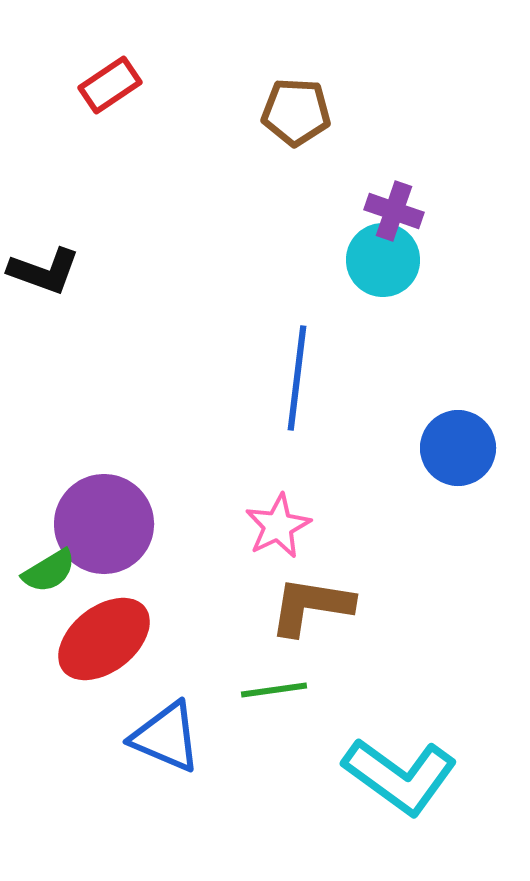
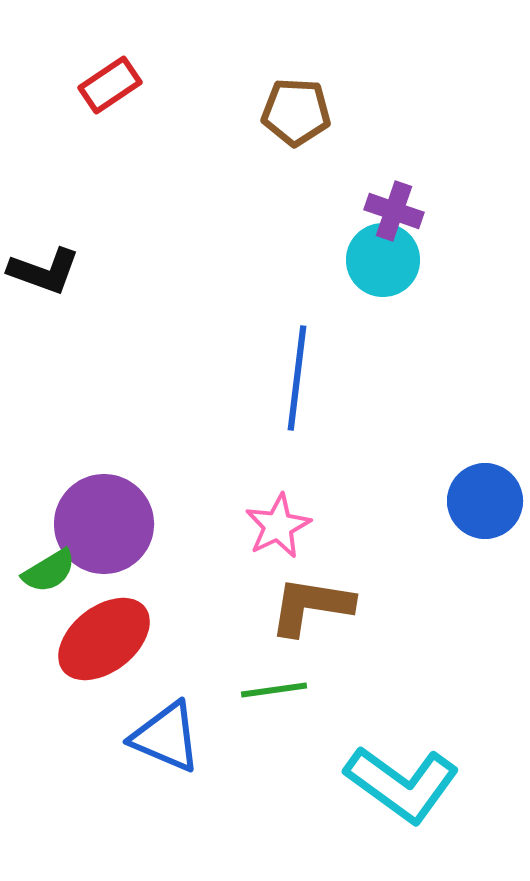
blue circle: moved 27 px right, 53 px down
cyan L-shape: moved 2 px right, 8 px down
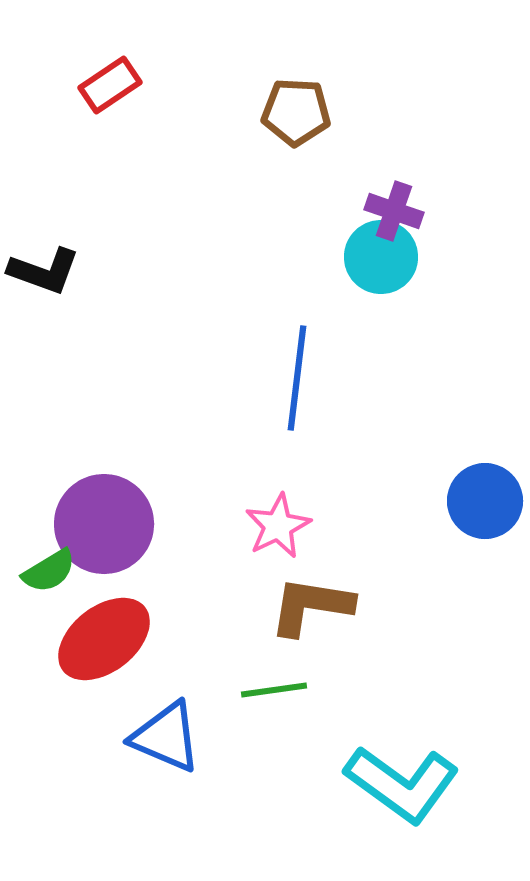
cyan circle: moved 2 px left, 3 px up
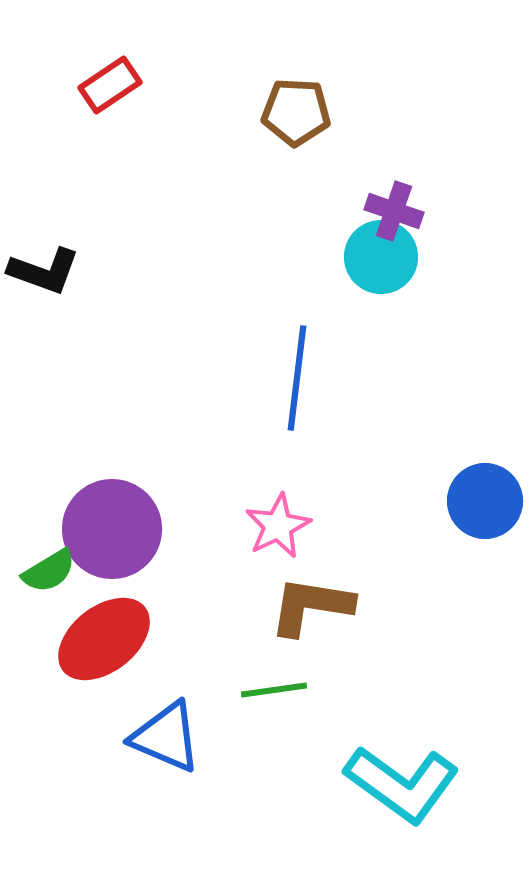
purple circle: moved 8 px right, 5 px down
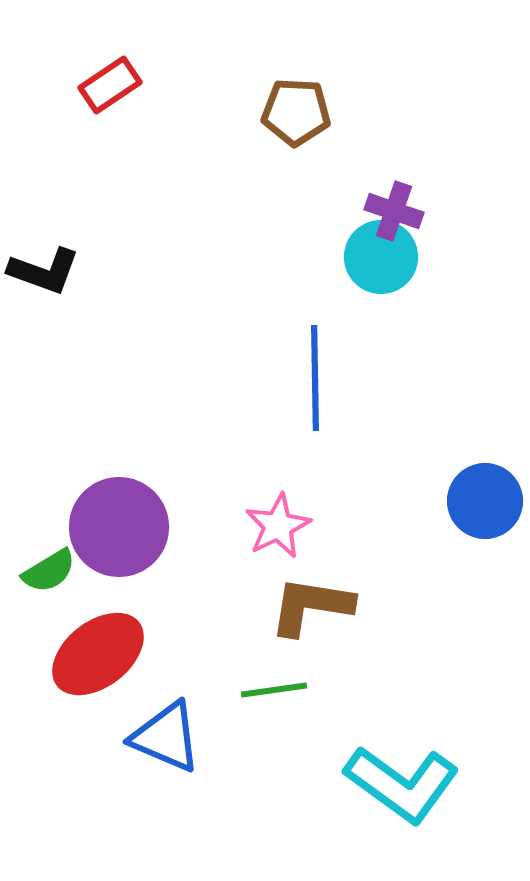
blue line: moved 18 px right; rotated 8 degrees counterclockwise
purple circle: moved 7 px right, 2 px up
red ellipse: moved 6 px left, 15 px down
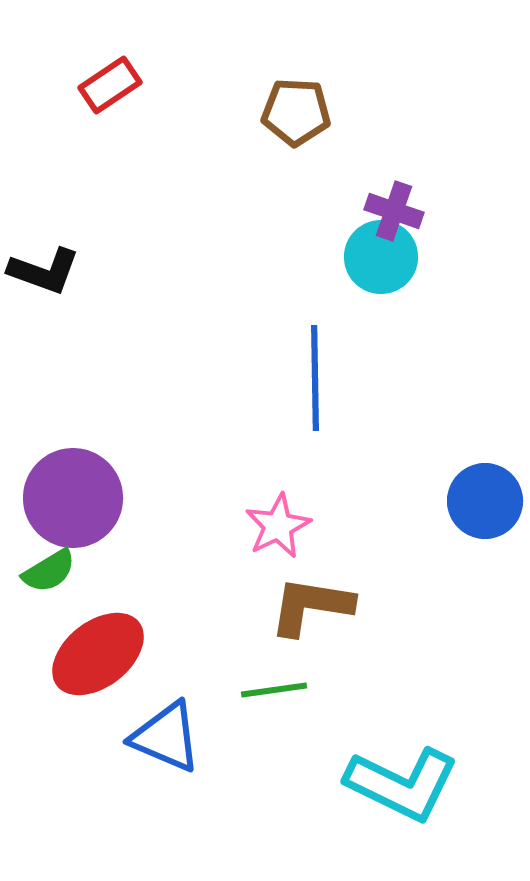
purple circle: moved 46 px left, 29 px up
cyan L-shape: rotated 10 degrees counterclockwise
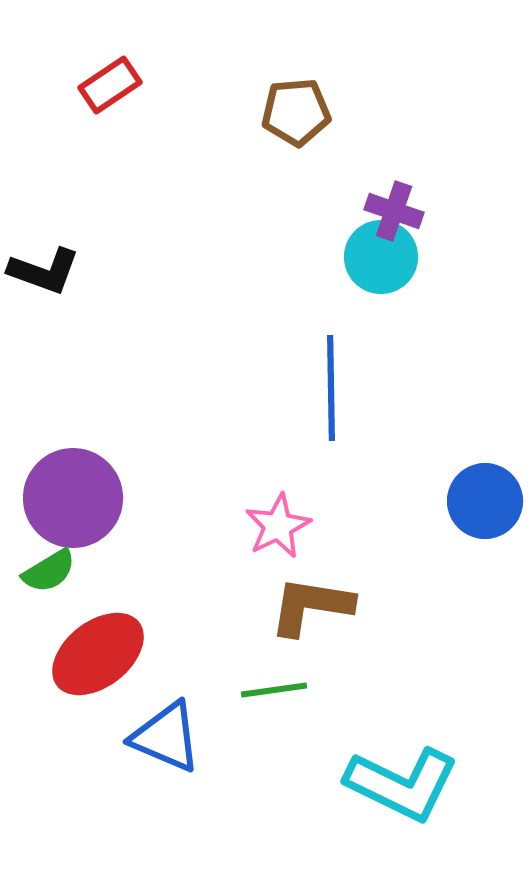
brown pentagon: rotated 8 degrees counterclockwise
blue line: moved 16 px right, 10 px down
